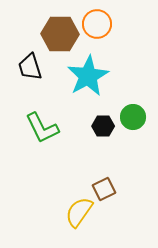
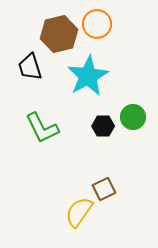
brown hexagon: moved 1 px left; rotated 15 degrees counterclockwise
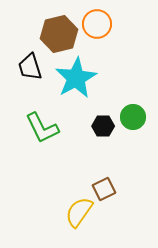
cyan star: moved 12 px left, 2 px down
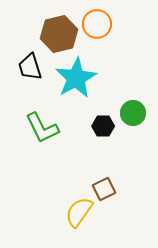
green circle: moved 4 px up
